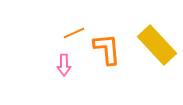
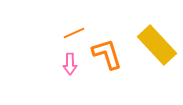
orange L-shape: moved 5 px down; rotated 12 degrees counterclockwise
pink arrow: moved 6 px right, 1 px up
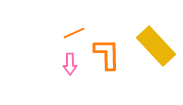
yellow rectangle: moved 1 px left, 1 px down
orange L-shape: rotated 16 degrees clockwise
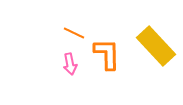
orange line: rotated 50 degrees clockwise
pink arrow: rotated 10 degrees counterclockwise
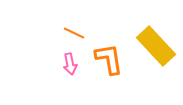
orange L-shape: moved 2 px right, 5 px down; rotated 8 degrees counterclockwise
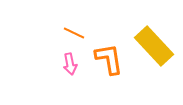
yellow rectangle: moved 2 px left
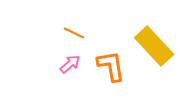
orange L-shape: moved 2 px right, 7 px down
pink arrow: rotated 120 degrees counterclockwise
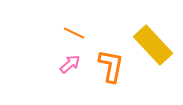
yellow rectangle: moved 1 px left, 1 px up
orange L-shape: rotated 20 degrees clockwise
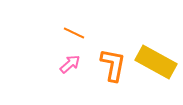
yellow rectangle: moved 3 px right, 17 px down; rotated 18 degrees counterclockwise
orange L-shape: moved 2 px right, 1 px up
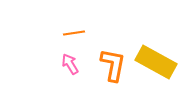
orange line: rotated 35 degrees counterclockwise
pink arrow: rotated 80 degrees counterclockwise
